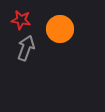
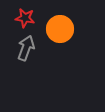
red star: moved 4 px right, 2 px up
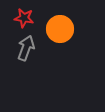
red star: moved 1 px left
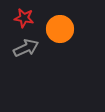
gray arrow: rotated 45 degrees clockwise
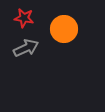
orange circle: moved 4 px right
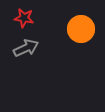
orange circle: moved 17 px right
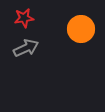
red star: rotated 18 degrees counterclockwise
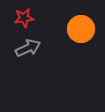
gray arrow: moved 2 px right
